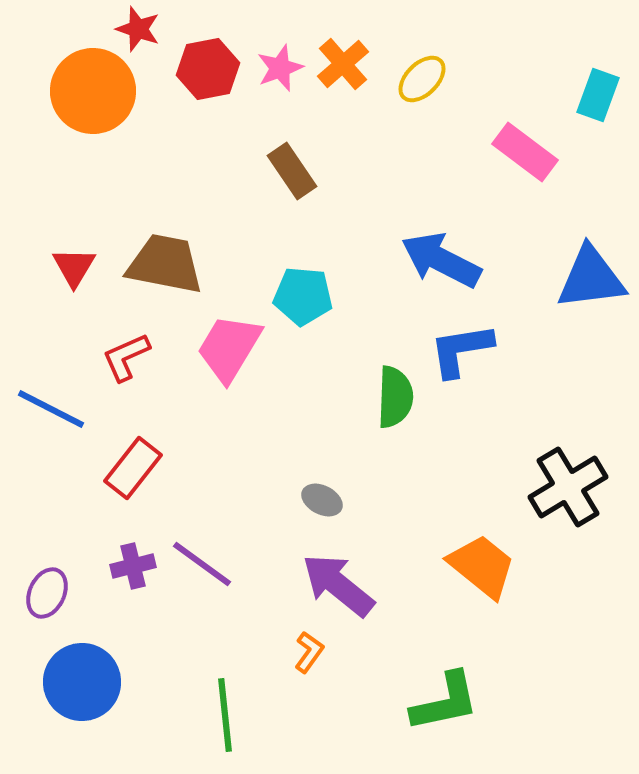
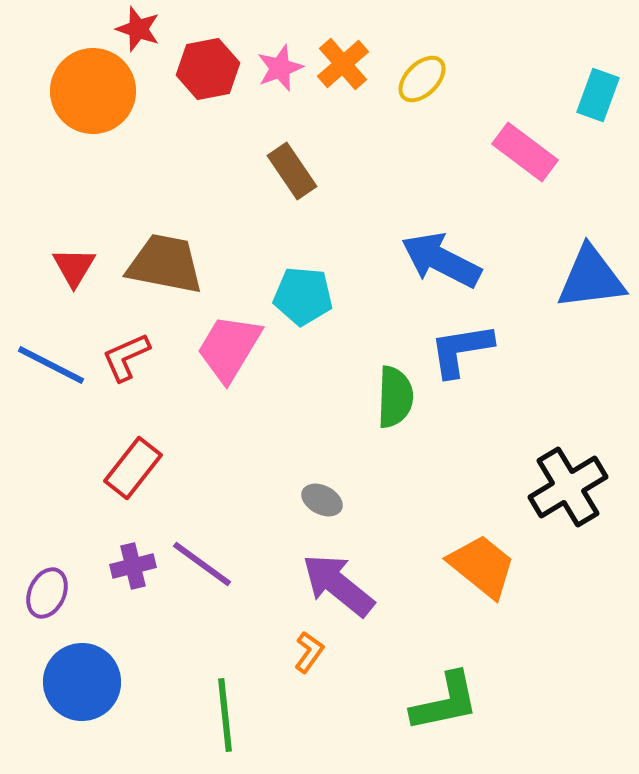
blue line: moved 44 px up
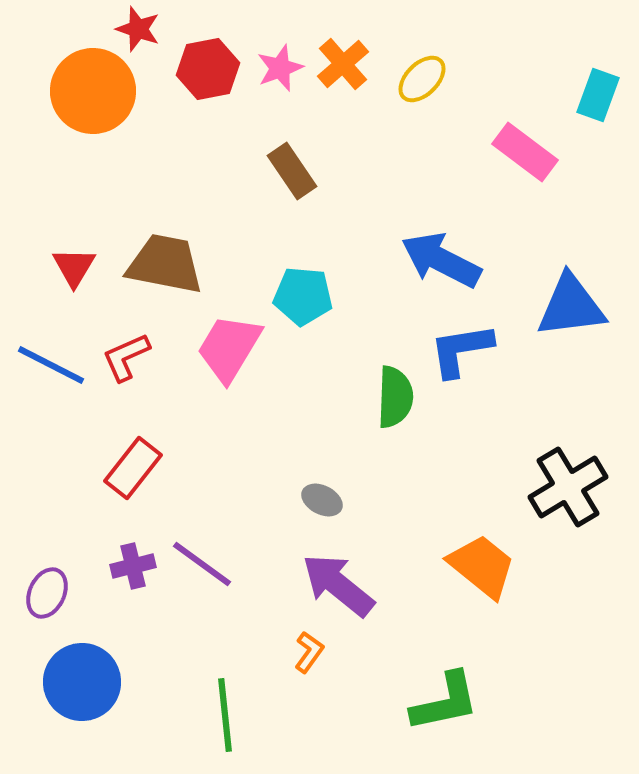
blue triangle: moved 20 px left, 28 px down
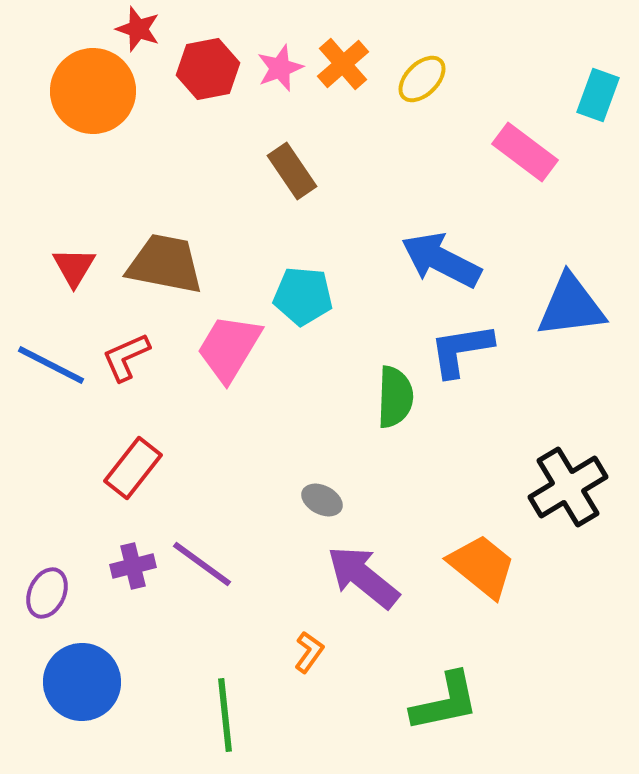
purple arrow: moved 25 px right, 8 px up
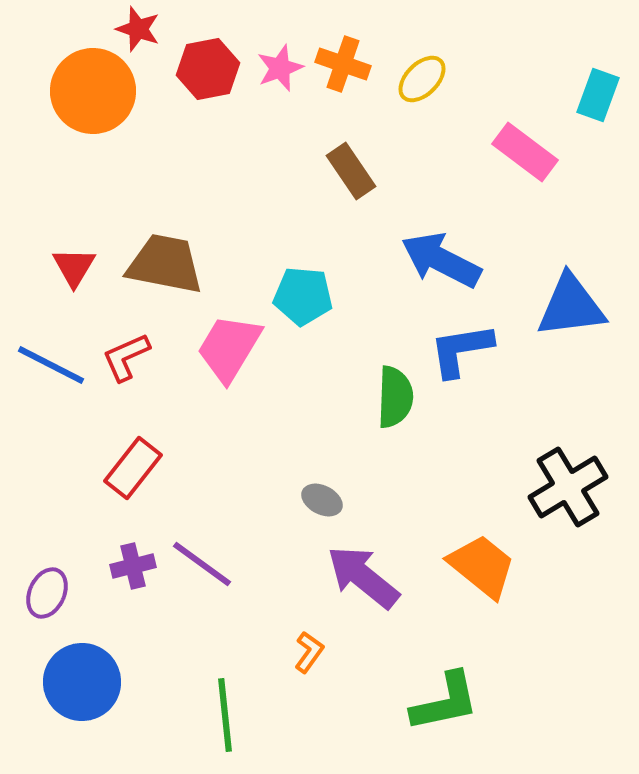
orange cross: rotated 30 degrees counterclockwise
brown rectangle: moved 59 px right
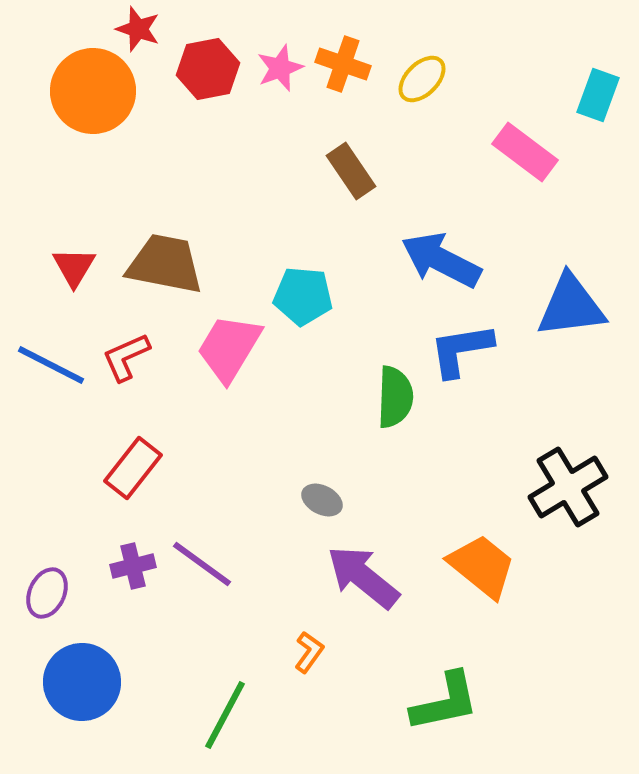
green line: rotated 34 degrees clockwise
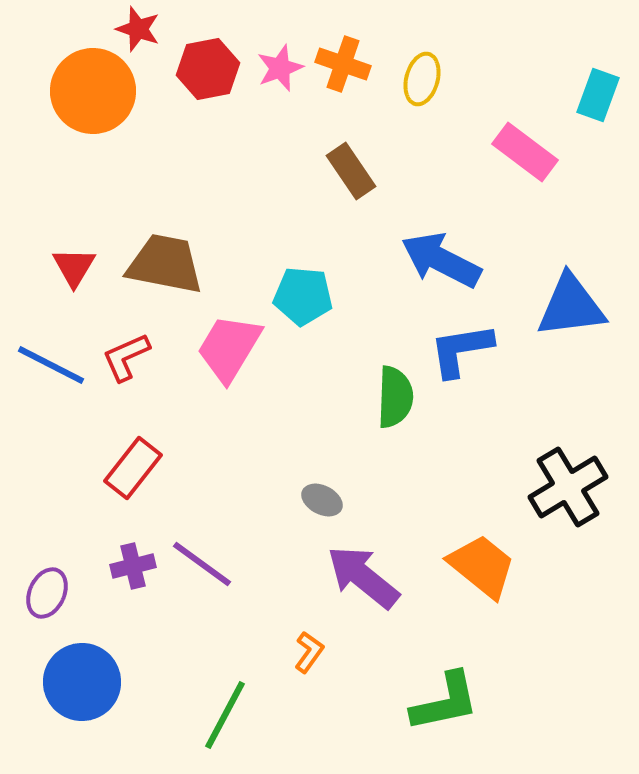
yellow ellipse: rotated 30 degrees counterclockwise
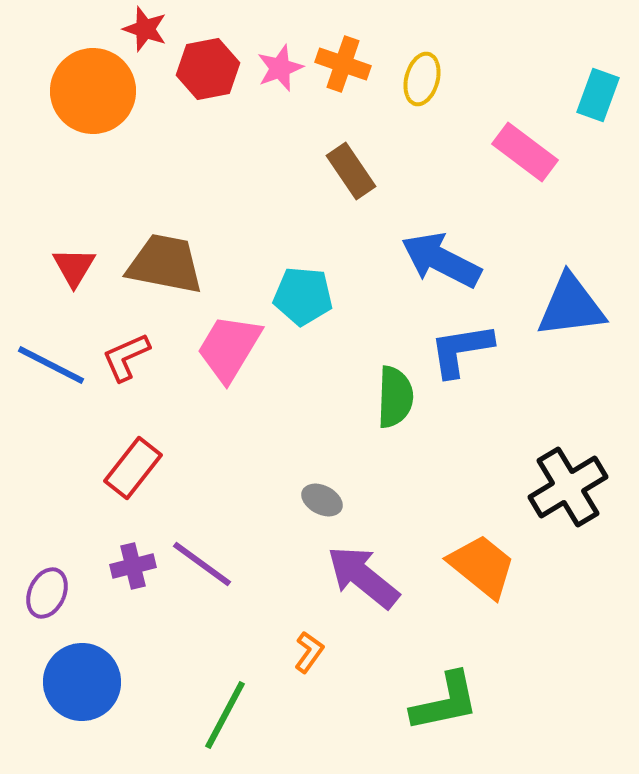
red star: moved 7 px right
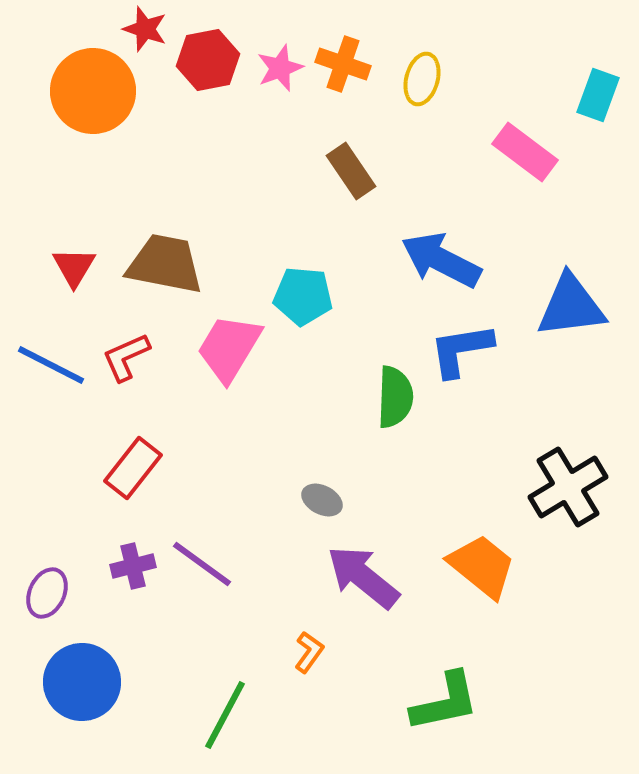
red hexagon: moved 9 px up
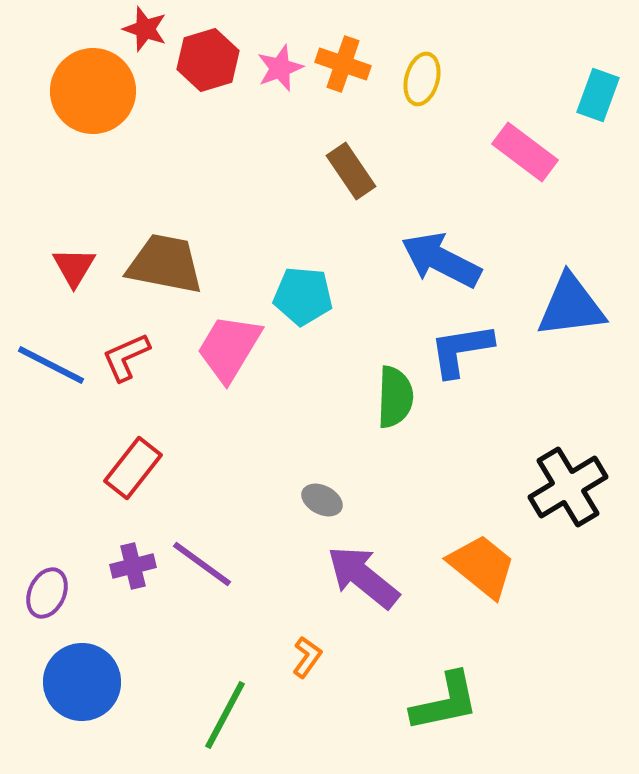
red hexagon: rotated 6 degrees counterclockwise
orange L-shape: moved 2 px left, 5 px down
